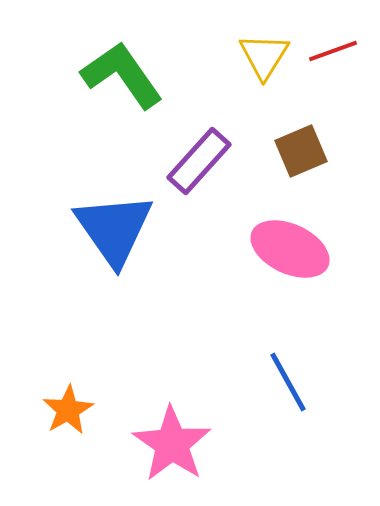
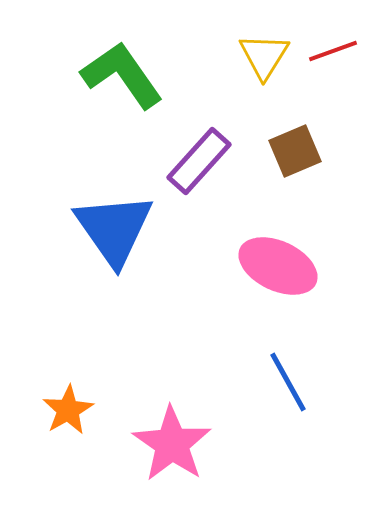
brown square: moved 6 px left
pink ellipse: moved 12 px left, 17 px down
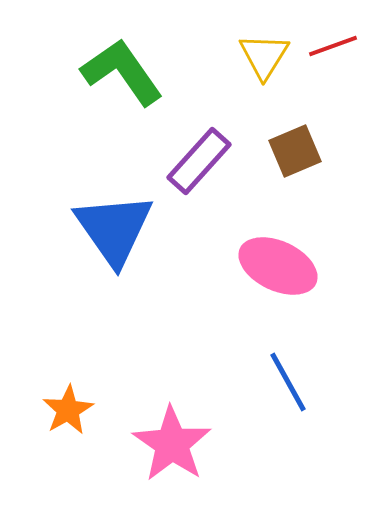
red line: moved 5 px up
green L-shape: moved 3 px up
